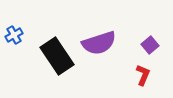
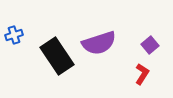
blue cross: rotated 12 degrees clockwise
red L-shape: moved 1 px left, 1 px up; rotated 10 degrees clockwise
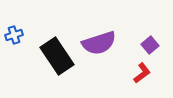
red L-shape: moved 1 px up; rotated 20 degrees clockwise
